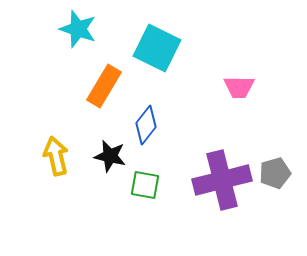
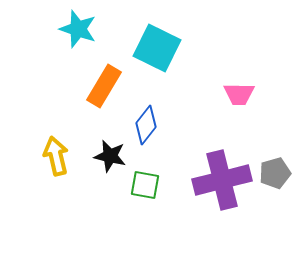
pink trapezoid: moved 7 px down
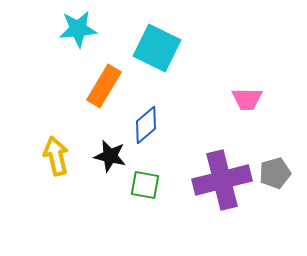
cyan star: rotated 24 degrees counterclockwise
pink trapezoid: moved 8 px right, 5 px down
blue diamond: rotated 12 degrees clockwise
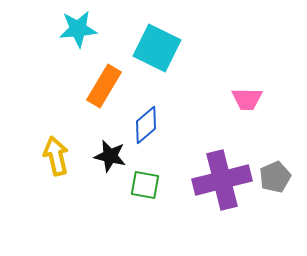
gray pentagon: moved 4 px down; rotated 8 degrees counterclockwise
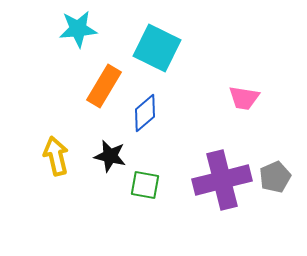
pink trapezoid: moved 3 px left, 1 px up; rotated 8 degrees clockwise
blue diamond: moved 1 px left, 12 px up
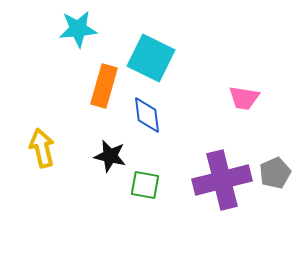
cyan square: moved 6 px left, 10 px down
orange rectangle: rotated 15 degrees counterclockwise
blue diamond: moved 2 px right, 2 px down; rotated 57 degrees counterclockwise
yellow arrow: moved 14 px left, 8 px up
gray pentagon: moved 4 px up
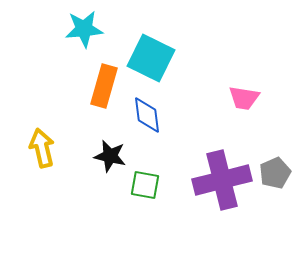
cyan star: moved 6 px right
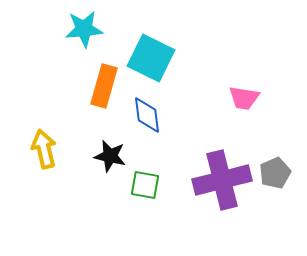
yellow arrow: moved 2 px right, 1 px down
